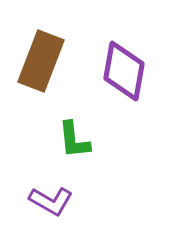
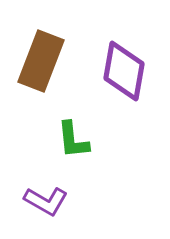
green L-shape: moved 1 px left
purple L-shape: moved 5 px left
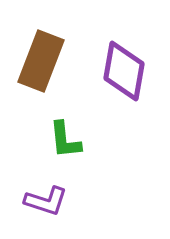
green L-shape: moved 8 px left
purple L-shape: rotated 12 degrees counterclockwise
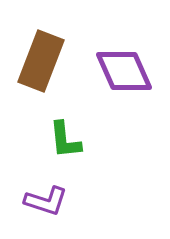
purple diamond: rotated 34 degrees counterclockwise
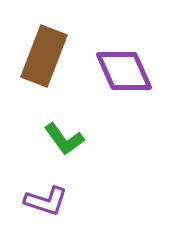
brown rectangle: moved 3 px right, 5 px up
green L-shape: moved 1 px left, 1 px up; rotated 30 degrees counterclockwise
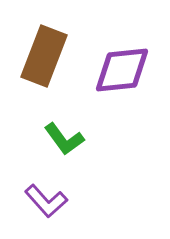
purple diamond: moved 2 px left, 1 px up; rotated 72 degrees counterclockwise
purple L-shape: rotated 30 degrees clockwise
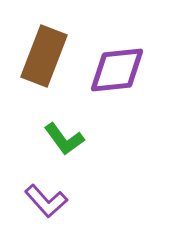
purple diamond: moved 5 px left
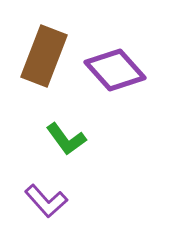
purple diamond: moved 2 px left; rotated 54 degrees clockwise
green L-shape: moved 2 px right
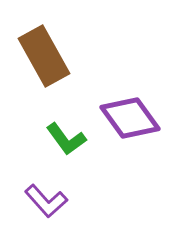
brown rectangle: rotated 50 degrees counterclockwise
purple diamond: moved 15 px right, 48 px down; rotated 6 degrees clockwise
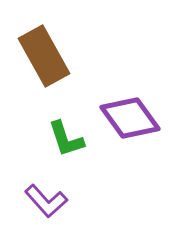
green L-shape: rotated 18 degrees clockwise
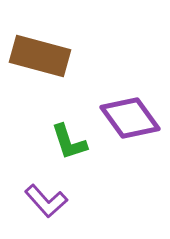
brown rectangle: moved 4 px left; rotated 46 degrees counterclockwise
green L-shape: moved 3 px right, 3 px down
